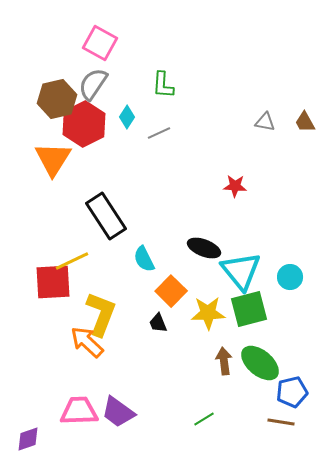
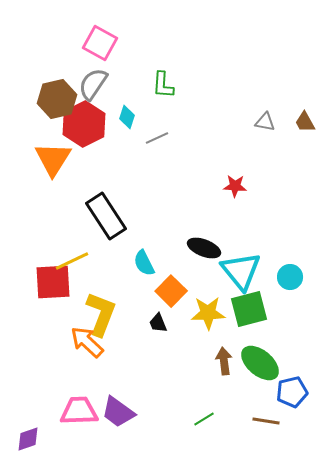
cyan diamond: rotated 15 degrees counterclockwise
gray line: moved 2 px left, 5 px down
cyan semicircle: moved 4 px down
brown line: moved 15 px left, 1 px up
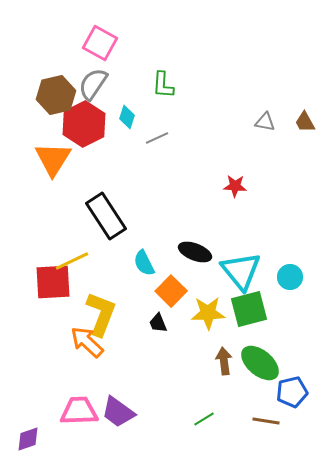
brown hexagon: moved 1 px left, 4 px up
black ellipse: moved 9 px left, 4 px down
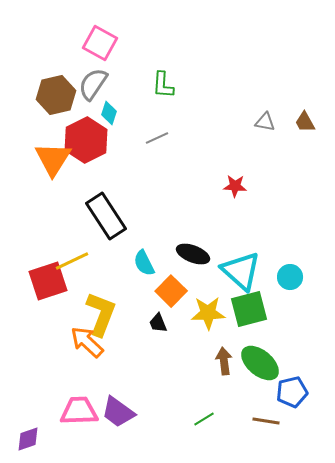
cyan diamond: moved 18 px left, 4 px up
red hexagon: moved 2 px right, 16 px down
black ellipse: moved 2 px left, 2 px down
cyan triangle: rotated 9 degrees counterclockwise
red square: moved 5 px left, 1 px up; rotated 15 degrees counterclockwise
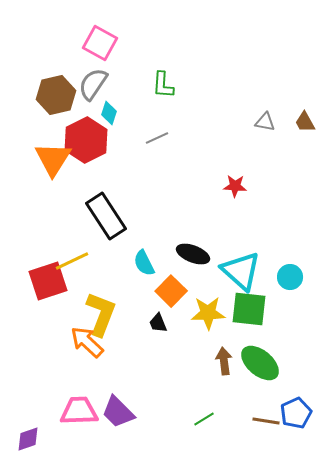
green square: rotated 21 degrees clockwise
blue pentagon: moved 4 px right, 21 px down; rotated 12 degrees counterclockwise
purple trapezoid: rotated 9 degrees clockwise
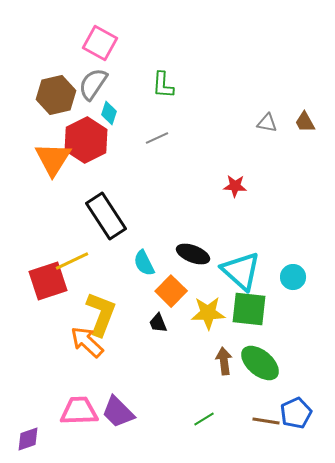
gray triangle: moved 2 px right, 1 px down
cyan circle: moved 3 px right
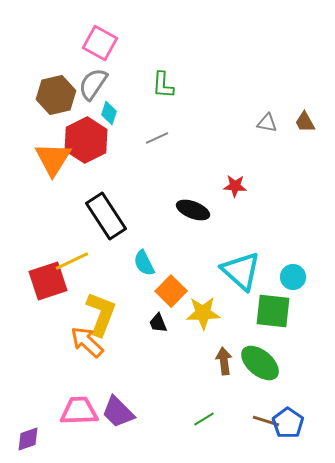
black ellipse: moved 44 px up
green square: moved 24 px right, 2 px down
yellow star: moved 5 px left
blue pentagon: moved 8 px left, 10 px down; rotated 12 degrees counterclockwise
brown line: rotated 8 degrees clockwise
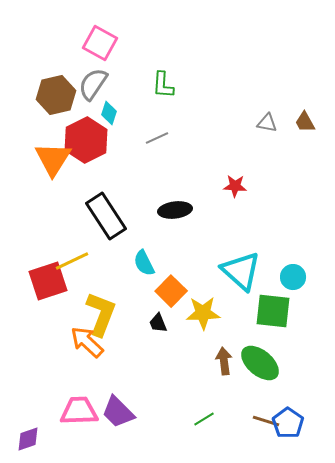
black ellipse: moved 18 px left; rotated 28 degrees counterclockwise
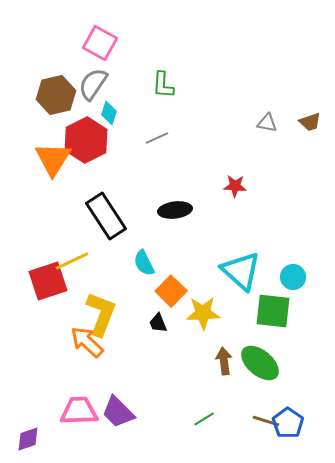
brown trapezoid: moved 5 px right; rotated 80 degrees counterclockwise
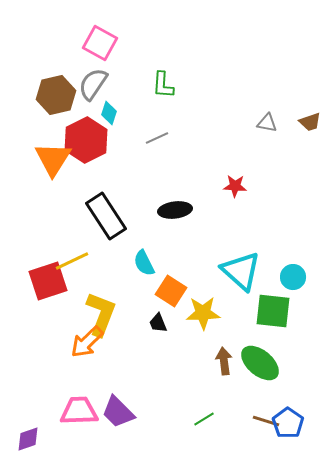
orange square: rotated 12 degrees counterclockwise
orange arrow: rotated 87 degrees counterclockwise
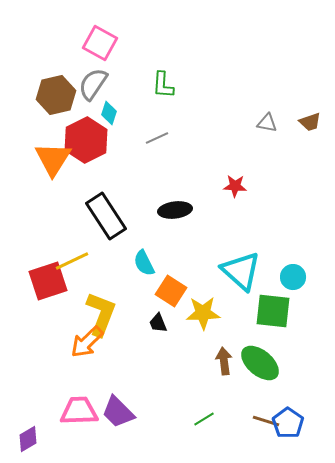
purple diamond: rotated 12 degrees counterclockwise
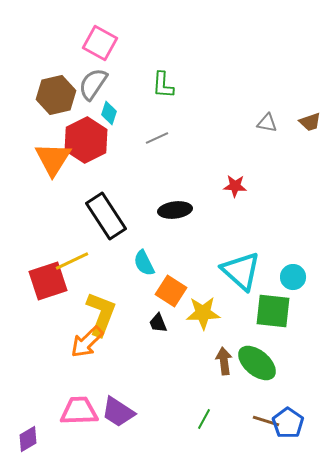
green ellipse: moved 3 px left
purple trapezoid: rotated 12 degrees counterclockwise
green line: rotated 30 degrees counterclockwise
